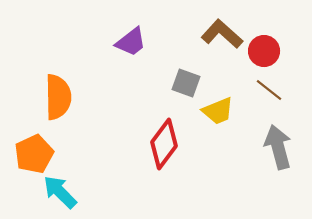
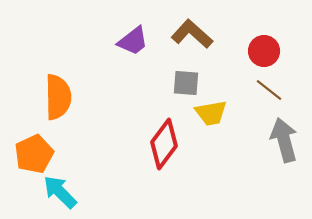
brown L-shape: moved 30 px left
purple trapezoid: moved 2 px right, 1 px up
gray square: rotated 16 degrees counterclockwise
yellow trapezoid: moved 7 px left, 2 px down; rotated 12 degrees clockwise
gray arrow: moved 6 px right, 7 px up
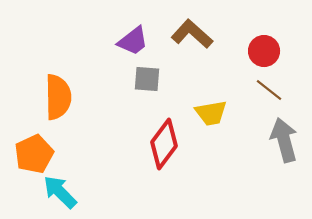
gray square: moved 39 px left, 4 px up
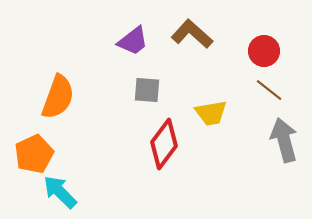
gray square: moved 11 px down
orange semicircle: rotated 21 degrees clockwise
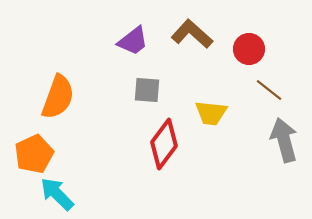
red circle: moved 15 px left, 2 px up
yellow trapezoid: rotated 16 degrees clockwise
cyan arrow: moved 3 px left, 2 px down
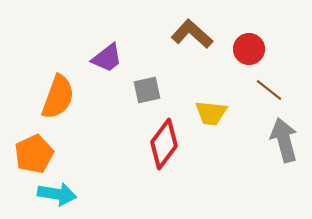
purple trapezoid: moved 26 px left, 17 px down
gray square: rotated 16 degrees counterclockwise
cyan arrow: rotated 144 degrees clockwise
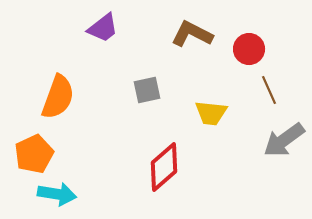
brown L-shape: rotated 15 degrees counterclockwise
purple trapezoid: moved 4 px left, 30 px up
brown line: rotated 28 degrees clockwise
gray arrow: rotated 111 degrees counterclockwise
red diamond: moved 23 px down; rotated 12 degrees clockwise
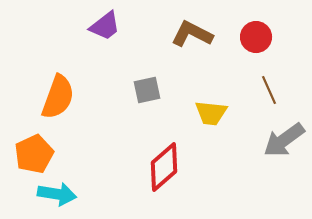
purple trapezoid: moved 2 px right, 2 px up
red circle: moved 7 px right, 12 px up
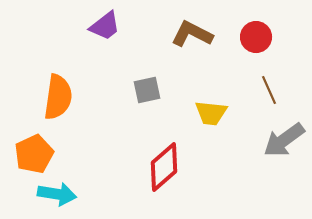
orange semicircle: rotated 12 degrees counterclockwise
